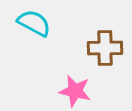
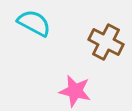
brown cross: moved 1 px right, 6 px up; rotated 28 degrees clockwise
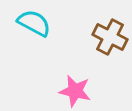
brown cross: moved 4 px right, 5 px up
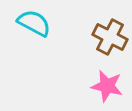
pink star: moved 32 px right, 5 px up
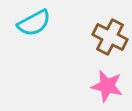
cyan semicircle: rotated 124 degrees clockwise
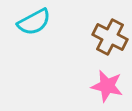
cyan semicircle: moved 1 px up
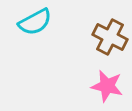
cyan semicircle: moved 1 px right
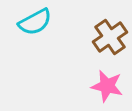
brown cross: rotated 28 degrees clockwise
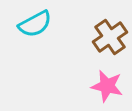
cyan semicircle: moved 2 px down
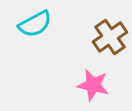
pink star: moved 14 px left, 1 px up
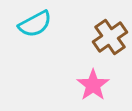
pink star: rotated 24 degrees clockwise
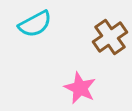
pink star: moved 13 px left, 3 px down; rotated 12 degrees counterclockwise
